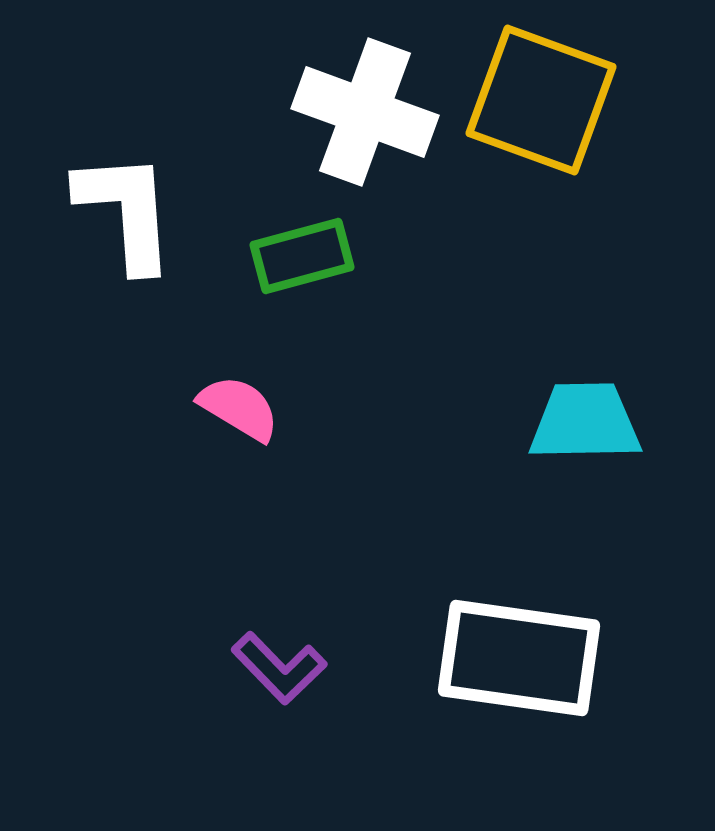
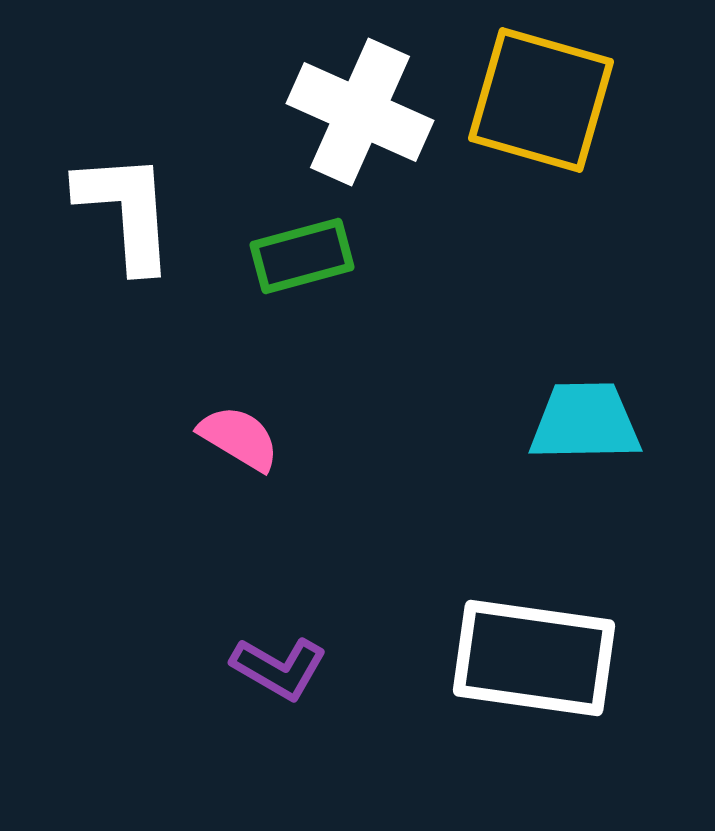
yellow square: rotated 4 degrees counterclockwise
white cross: moved 5 px left; rotated 4 degrees clockwise
pink semicircle: moved 30 px down
white rectangle: moved 15 px right
purple L-shape: rotated 16 degrees counterclockwise
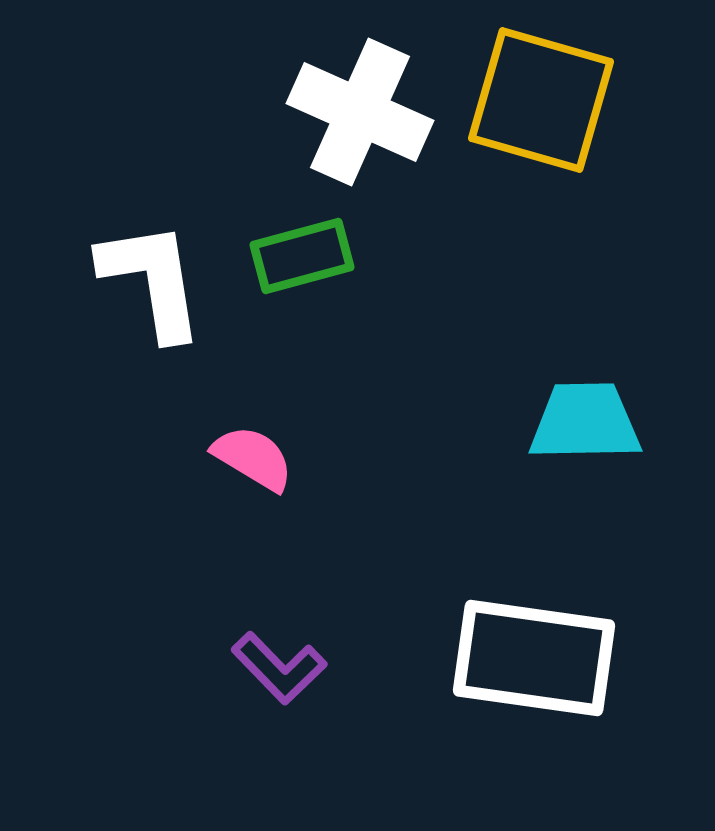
white L-shape: moved 26 px right, 69 px down; rotated 5 degrees counterclockwise
pink semicircle: moved 14 px right, 20 px down
purple L-shape: rotated 16 degrees clockwise
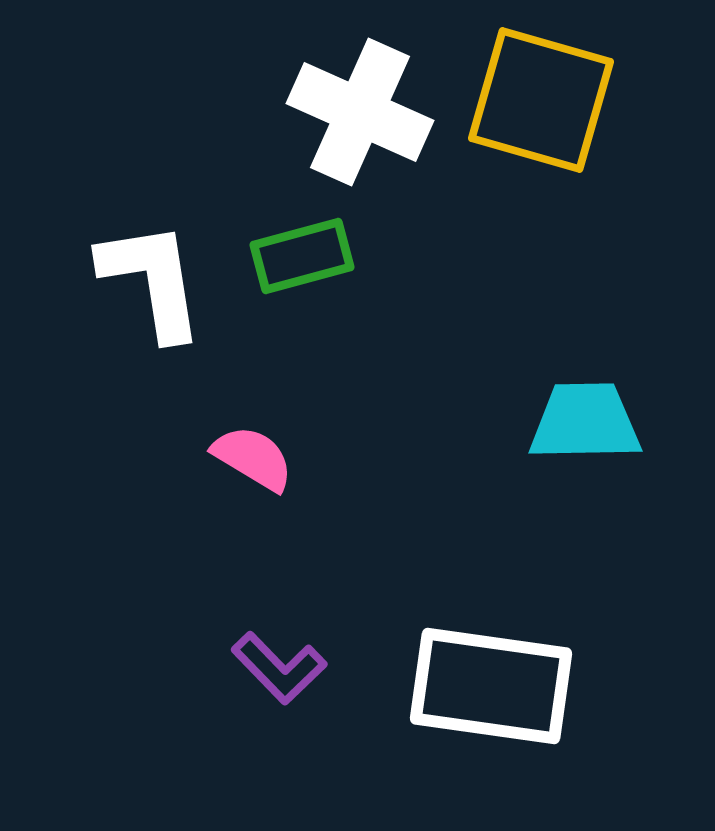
white rectangle: moved 43 px left, 28 px down
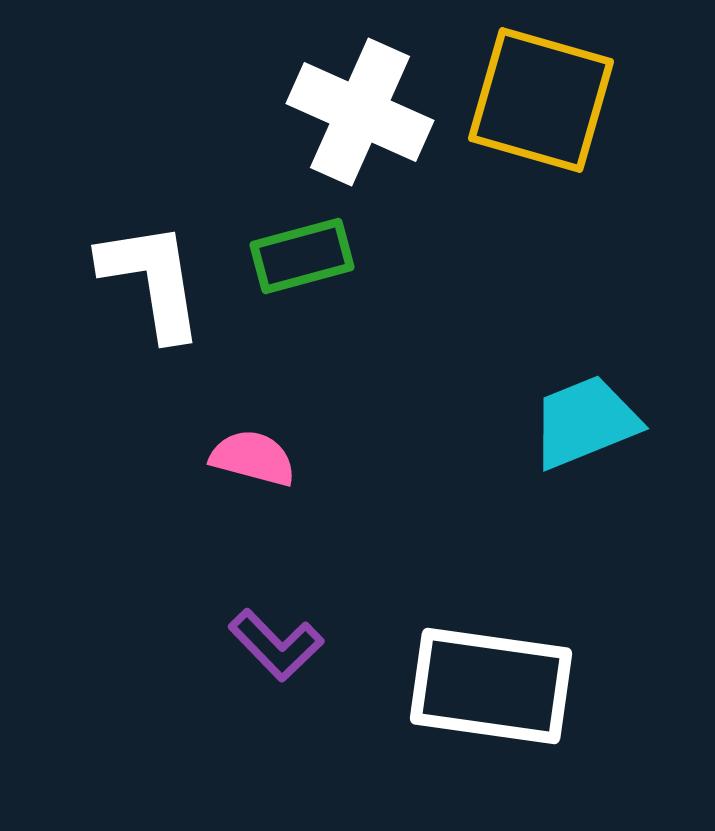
cyan trapezoid: rotated 21 degrees counterclockwise
pink semicircle: rotated 16 degrees counterclockwise
purple L-shape: moved 3 px left, 23 px up
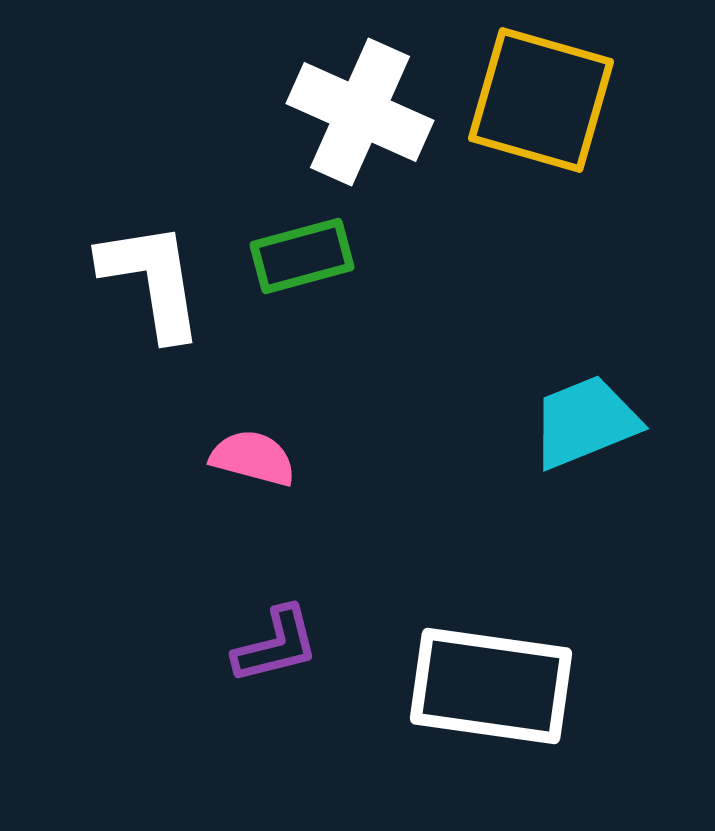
purple L-shape: rotated 60 degrees counterclockwise
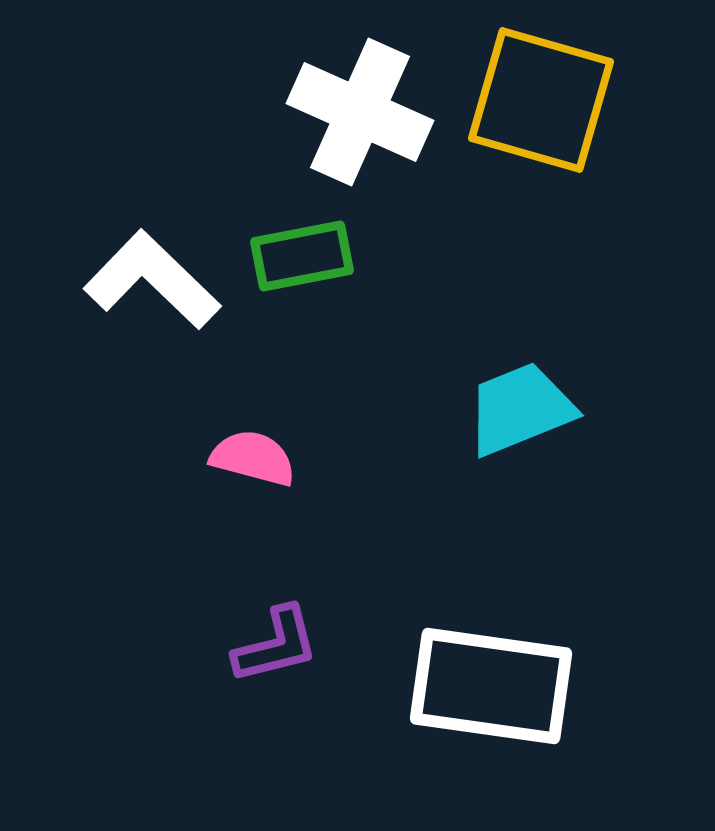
green rectangle: rotated 4 degrees clockwise
white L-shape: rotated 37 degrees counterclockwise
cyan trapezoid: moved 65 px left, 13 px up
